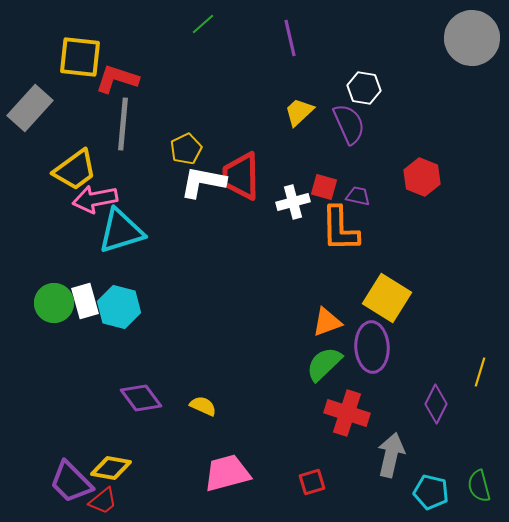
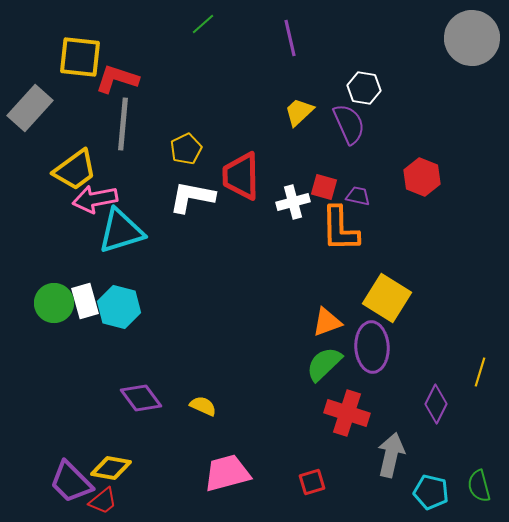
white L-shape at (203, 182): moved 11 px left, 15 px down
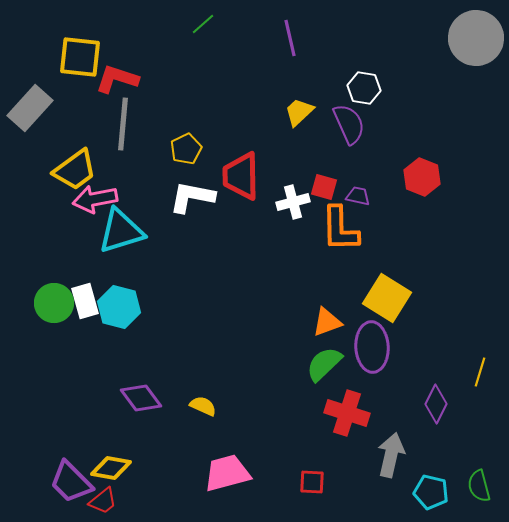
gray circle at (472, 38): moved 4 px right
red square at (312, 482): rotated 20 degrees clockwise
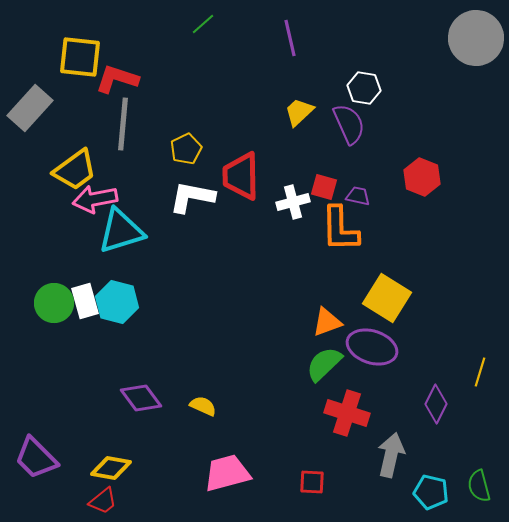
cyan hexagon at (119, 307): moved 2 px left, 5 px up
purple ellipse at (372, 347): rotated 69 degrees counterclockwise
purple trapezoid at (71, 482): moved 35 px left, 24 px up
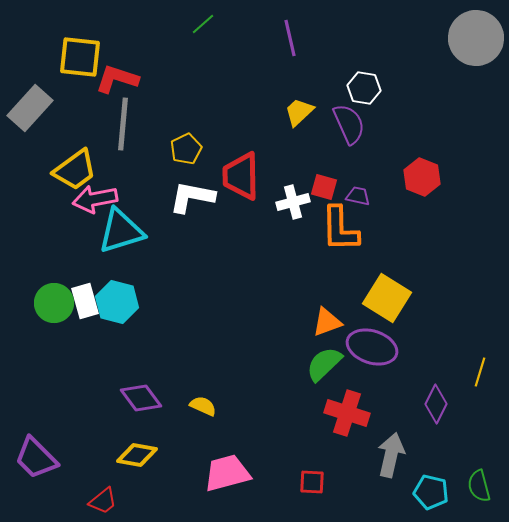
yellow diamond at (111, 468): moved 26 px right, 13 px up
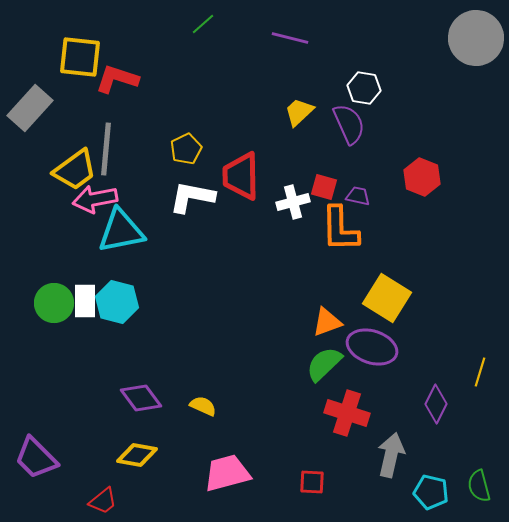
purple line at (290, 38): rotated 63 degrees counterclockwise
gray line at (123, 124): moved 17 px left, 25 px down
cyan triangle at (121, 231): rotated 6 degrees clockwise
white rectangle at (85, 301): rotated 16 degrees clockwise
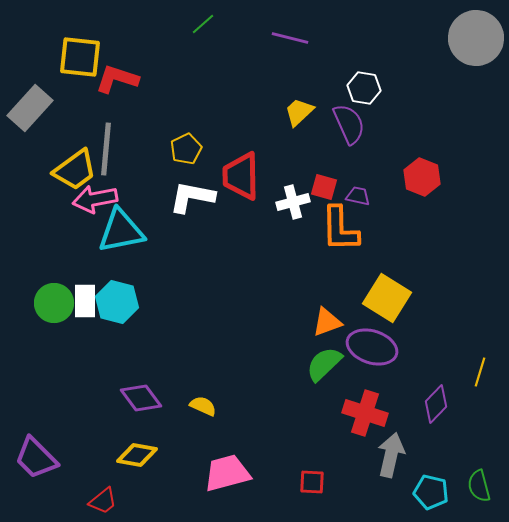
purple diamond at (436, 404): rotated 18 degrees clockwise
red cross at (347, 413): moved 18 px right
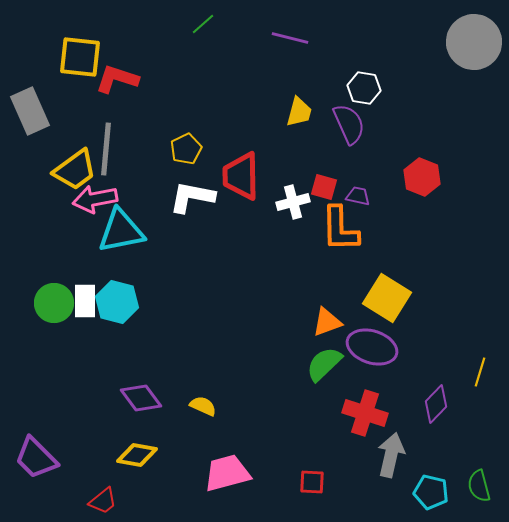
gray circle at (476, 38): moved 2 px left, 4 px down
gray rectangle at (30, 108): moved 3 px down; rotated 66 degrees counterclockwise
yellow trapezoid at (299, 112): rotated 148 degrees clockwise
